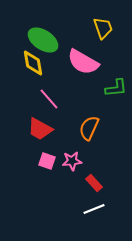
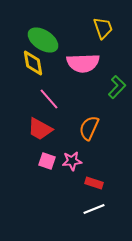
pink semicircle: moved 1 px down; rotated 32 degrees counterclockwise
green L-shape: moved 1 px right, 1 px up; rotated 40 degrees counterclockwise
red rectangle: rotated 30 degrees counterclockwise
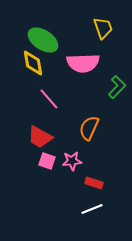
red trapezoid: moved 8 px down
white line: moved 2 px left
